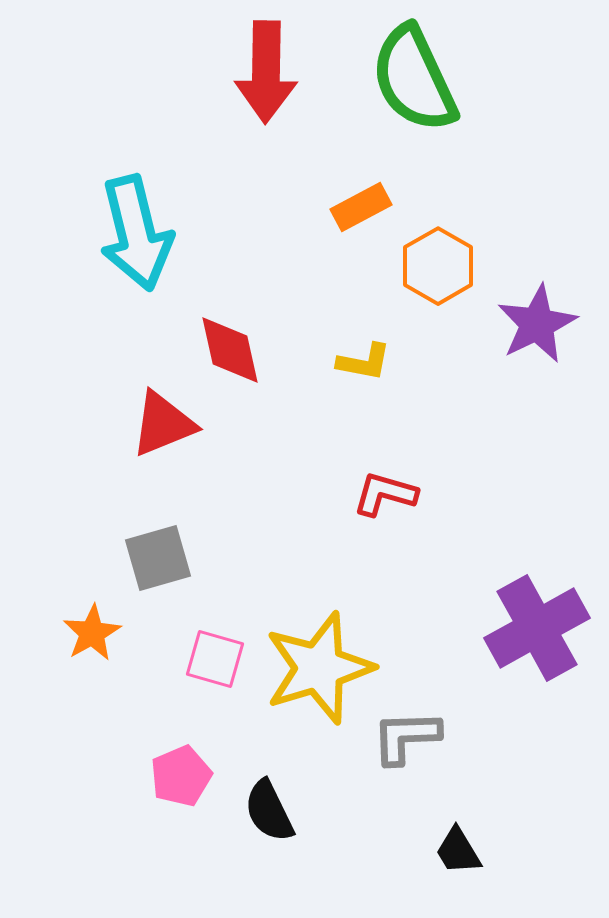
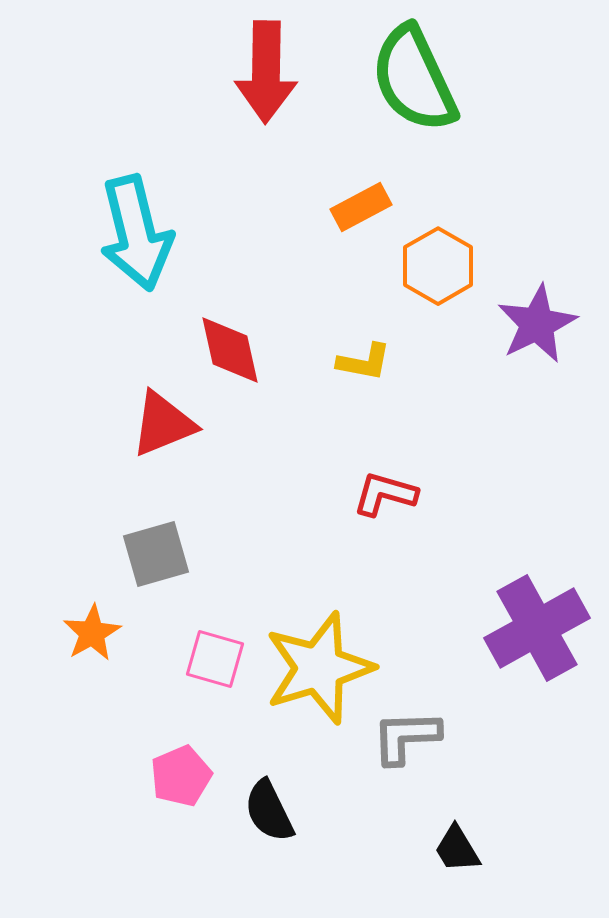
gray square: moved 2 px left, 4 px up
black trapezoid: moved 1 px left, 2 px up
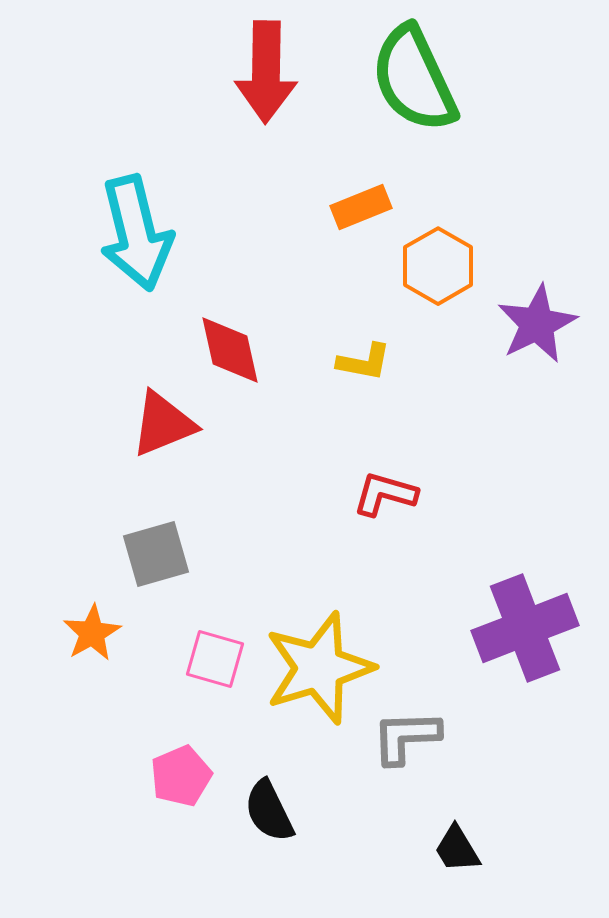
orange rectangle: rotated 6 degrees clockwise
purple cross: moved 12 px left; rotated 8 degrees clockwise
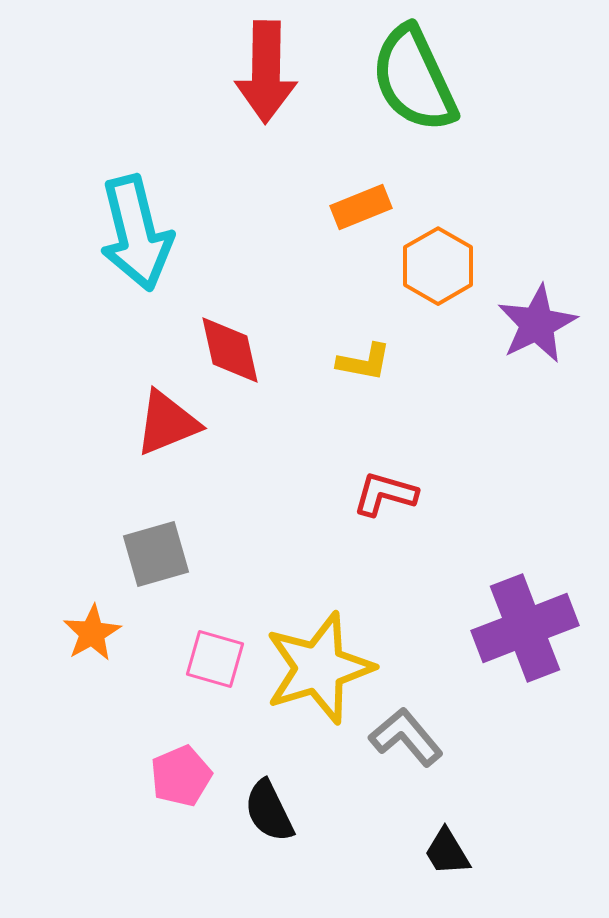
red triangle: moved 4 px right, 1 px up
gray L-shape: rotated 52 degrees clockwise
black trapezoid: moved 10 px left, 3 px down
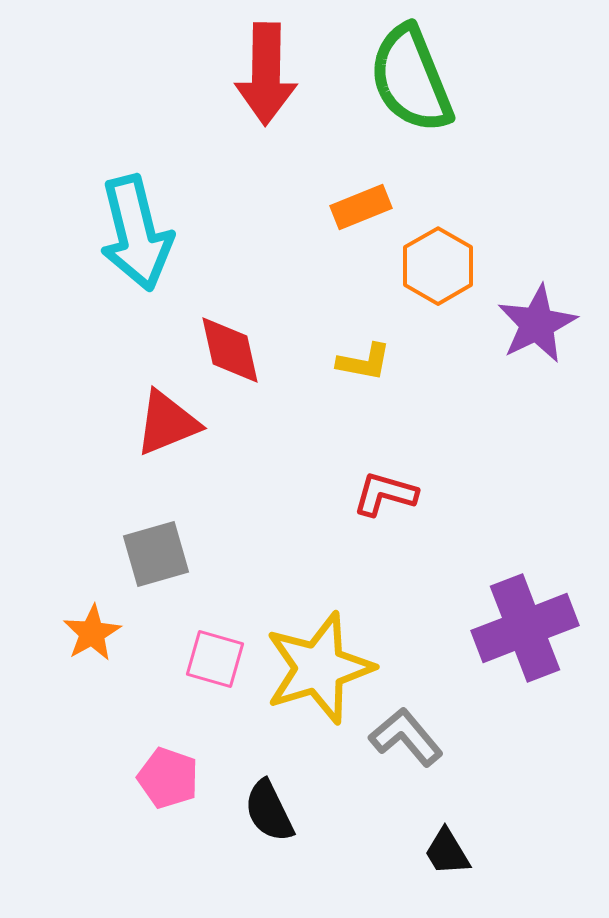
red arrow: moved 2 px down
green semicircle: moved 3 px left; rotated 3 degrees clockwise
pink pentagon: moved 13 px left, 2 px down; rotated 30 degrees counterclockwise
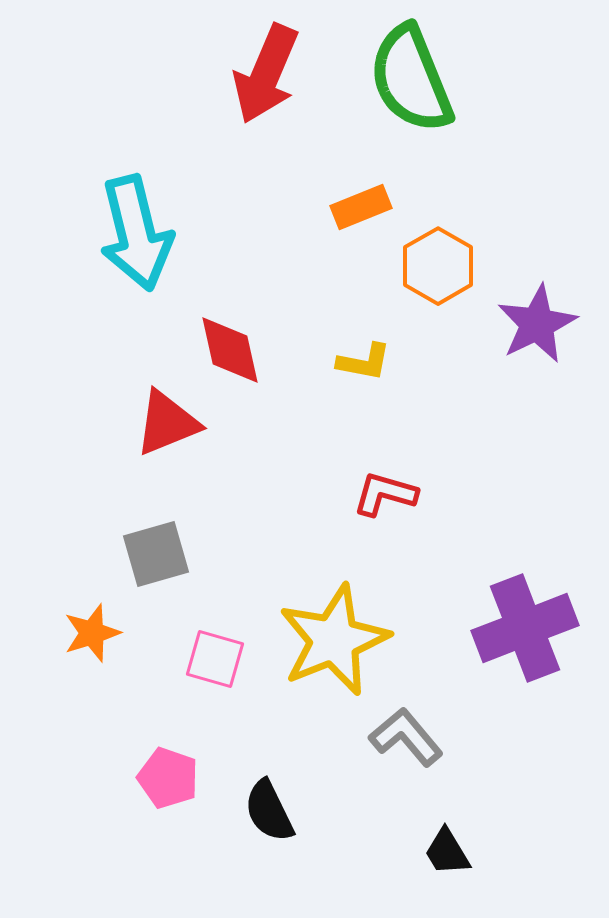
red arrow: rotated 22 degrees clockwise
orange star: rotated 12 degrees clockwise
yellow star: moved 15 px right, 28 px up; rotated 5 degrees counterclockwise
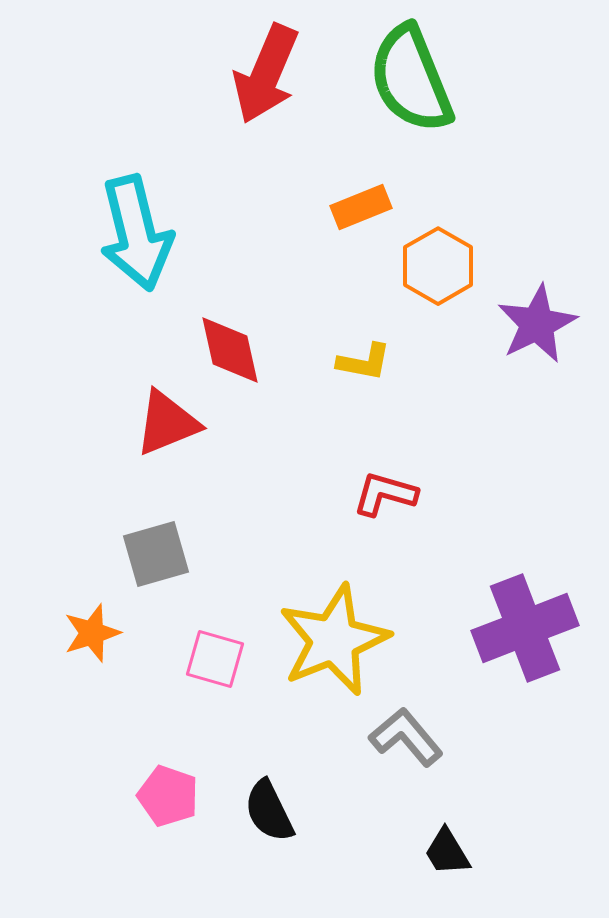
pink pentagon: moved 18 px down
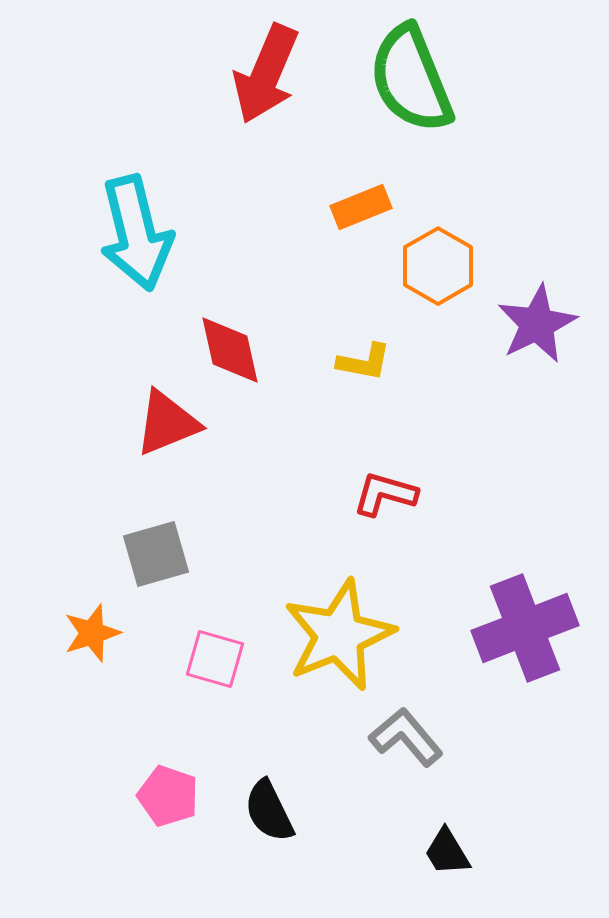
yellow star: moved 5 px right, 5 px up
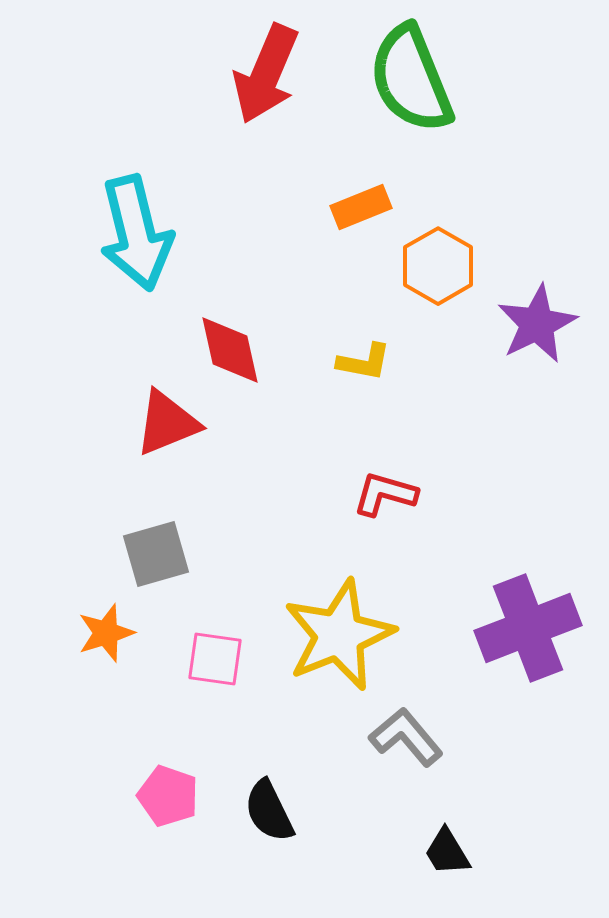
purple cross: moved 3 px right
orange star: moved 14 px right
pink square: rotated 8 degrees counterclockwise
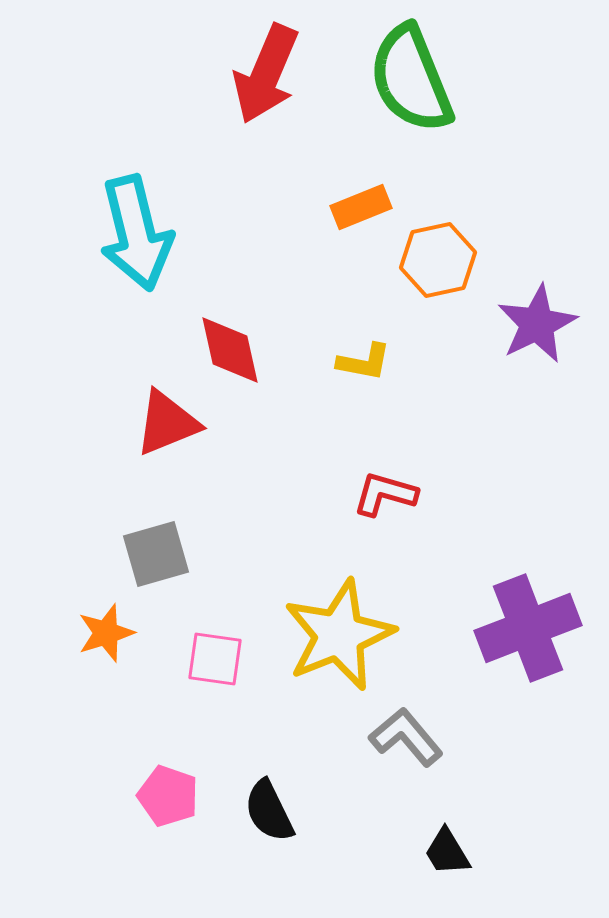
orange hexagon: moved 6 px up; rotated 18 degrees clockwise
